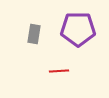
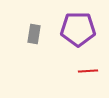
red line: moved 29 px right
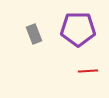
gray rectangle: rotated 30 degrees counterclockwise
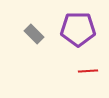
gray rectangle: rotated 24 degrees counterclockwise
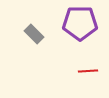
purple pentagon: moved 2 px right, 6 px up
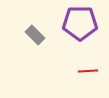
gray rectangle: moved 1 px right, 1 px down
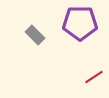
red line: moved 6 px right, 6 px down; rotated 30 degrees counterclockwise
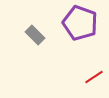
purple pentagon: rotated 20 degrees clockwise
